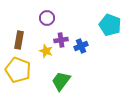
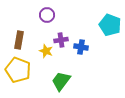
purple circle: moved 3 px up
blue cross: moved 1 px down; rotated 32 degrees clockwise
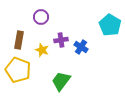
purple circle: moved 6 px left, 2 px down
cyan pentagon: rotated 10 degrees clockwise
blue cross: rotated 24 degrees clockwise
yellow star: moved 4 px left, 1 px up
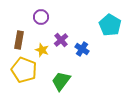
purple cross: rotated 32 degrees counterclockwise
blue cross: moved 1 px right, 2 px down
yellow pentagon: moved 6 px right
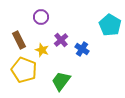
brown rectangle: rotated 36 degrees counterclockwise
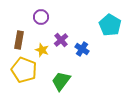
brown rectangle: rotated 36 degrees clockwise
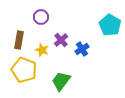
blue cross: rotated 24 degrees clockwise
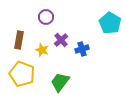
purple circle: moved 5 px right
cyan pentagon: moved 2 px up
blue cross: rotated 16 degrees clockwise
yellow pentagon: moved 2 px left, 4 px down
green trapezoid: moved 1 px left, 1 px down
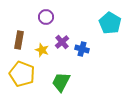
purple cross: moved 1 px right, 2 px down
blue cross: rotated 32 degrees clockwise
green trapezoid: moved 1 px right; rotated 10 degrees counterclockwise
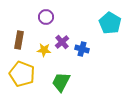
yellow star: moved 2 px right; rotated 16 degrees counterclockwise
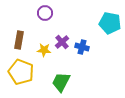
purple circle: moved 1 px left, 4 px up
cyan pentagon: rotated 20 degrees counterclockwise
blue cross: moved 2 px up
yellow pentagon: moved 1 px left, 2 px up
